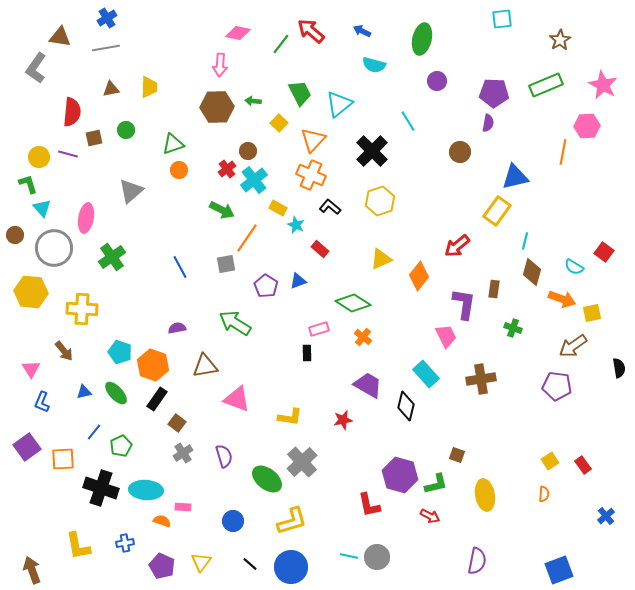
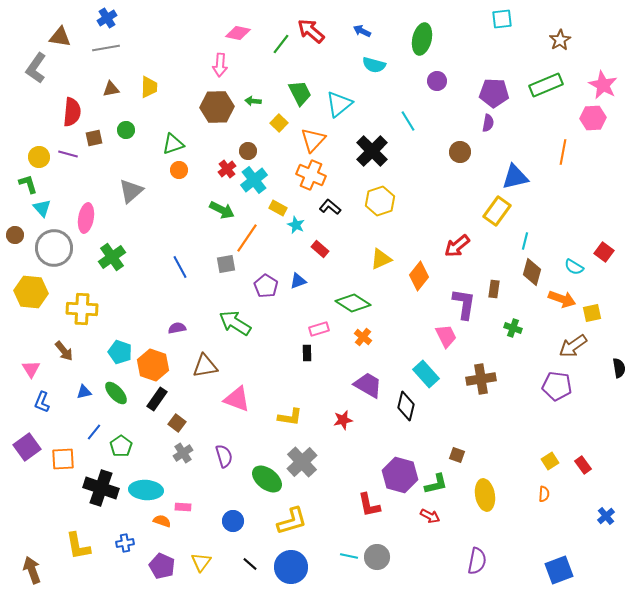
pink hexagon at (587, 126): moved 6 px right, 8 px up
green pentagon at (121, 446): rotated 10 degrees counterclockwise
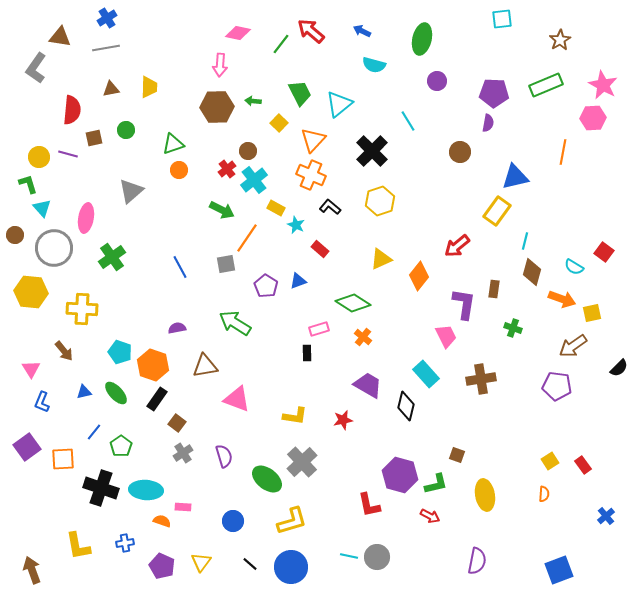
red semicircle at (72, 112): moved 2 px up
yellow rectangle at (278, 208): moved 2 px left
black semicircle at (619, 368): rotated 54 degrees clockwise
yellow L-shape at (290, 417): moved 5 px right, 1 px up
